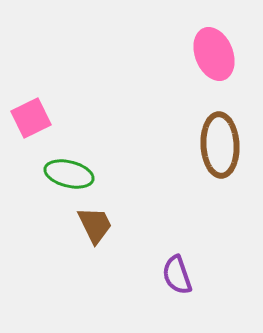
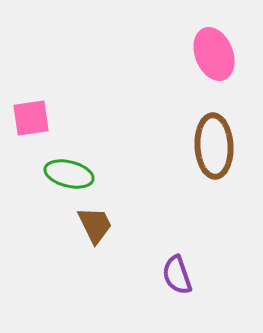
pink square: rotated 18 degrees clockwise
brown ellipse: moved 6 px left, 1 px down
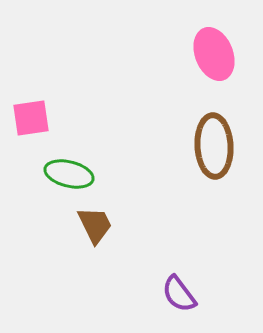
purple semicircle: moved 2 px right, 19 px down; rotated 18 degrees counterclockwise
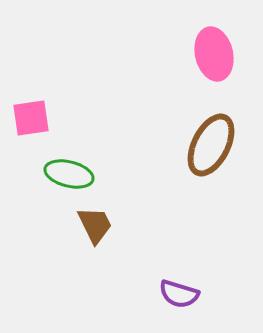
pink ellipse: rotated 9 degrees clockwise
brown ellipse: moved 3 px left, 1 px up; rotated 30 degrees clockwise
purple semicircle: rotated 36 degrees counterclockwise
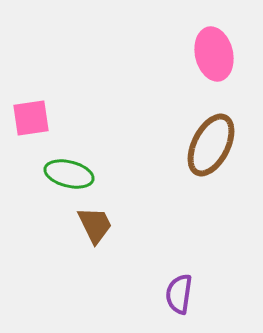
purple semicircle: rotated 81 degrees clockwise
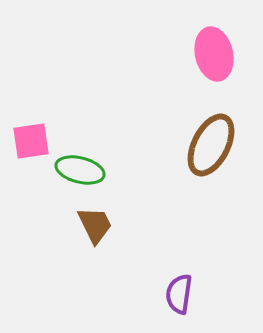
pink square: moved 23 px down
green ellipse: moved 11 px right, 4 px up
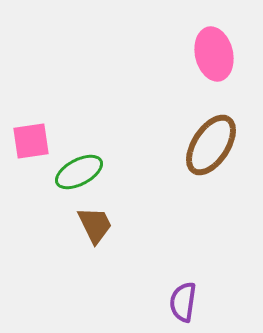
brown ellipse: rotated 6 degrees clockwise
green ellipse: moved 1 px left, 2 px down; rotated 42 degrees counterclockwise
purple semicircle: moved 4 px right, 8 px down
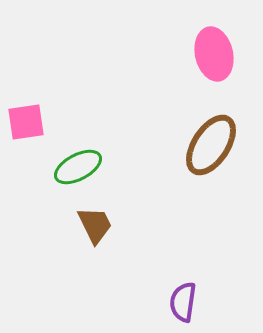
pink square: moved 5 px left, 19 px up
green ellipse: moved 1 px left, 5 px up
